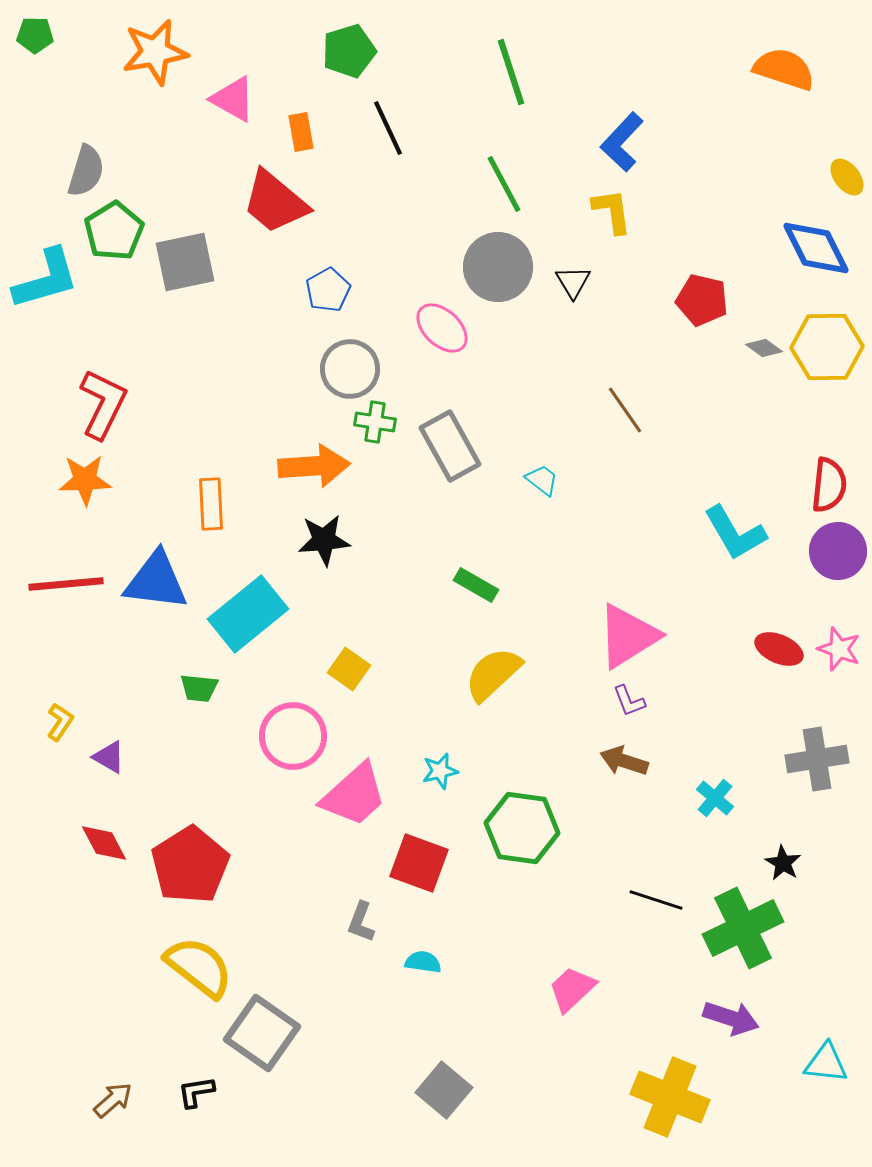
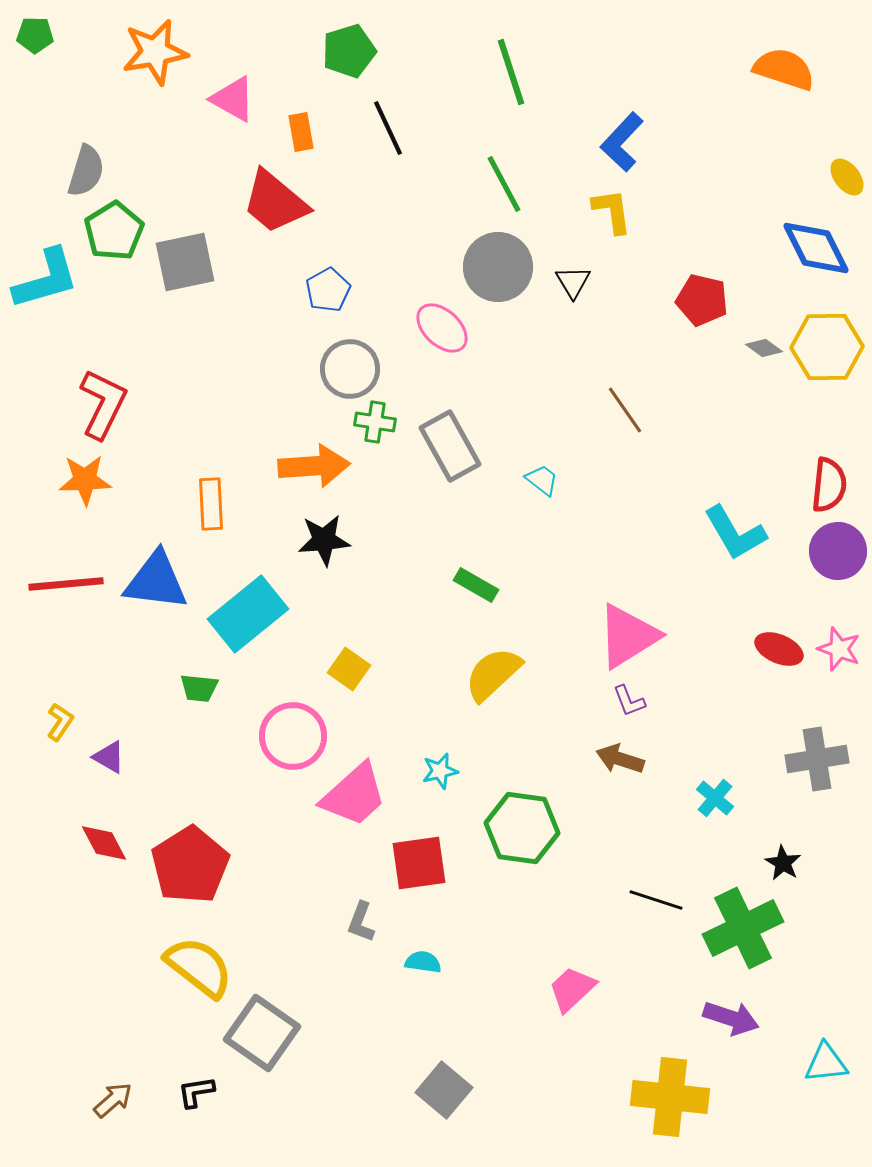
brown arrow at (624, 761): moved 4 px left, 2 px up
red square at (419, 863): rotated 28 degrees counterclockwise
cyan triangle at (826, 1063): rotated 12 degrees counterclockwise
yellow cross at (670, 1097): rotated 16 degrees counterclockwise
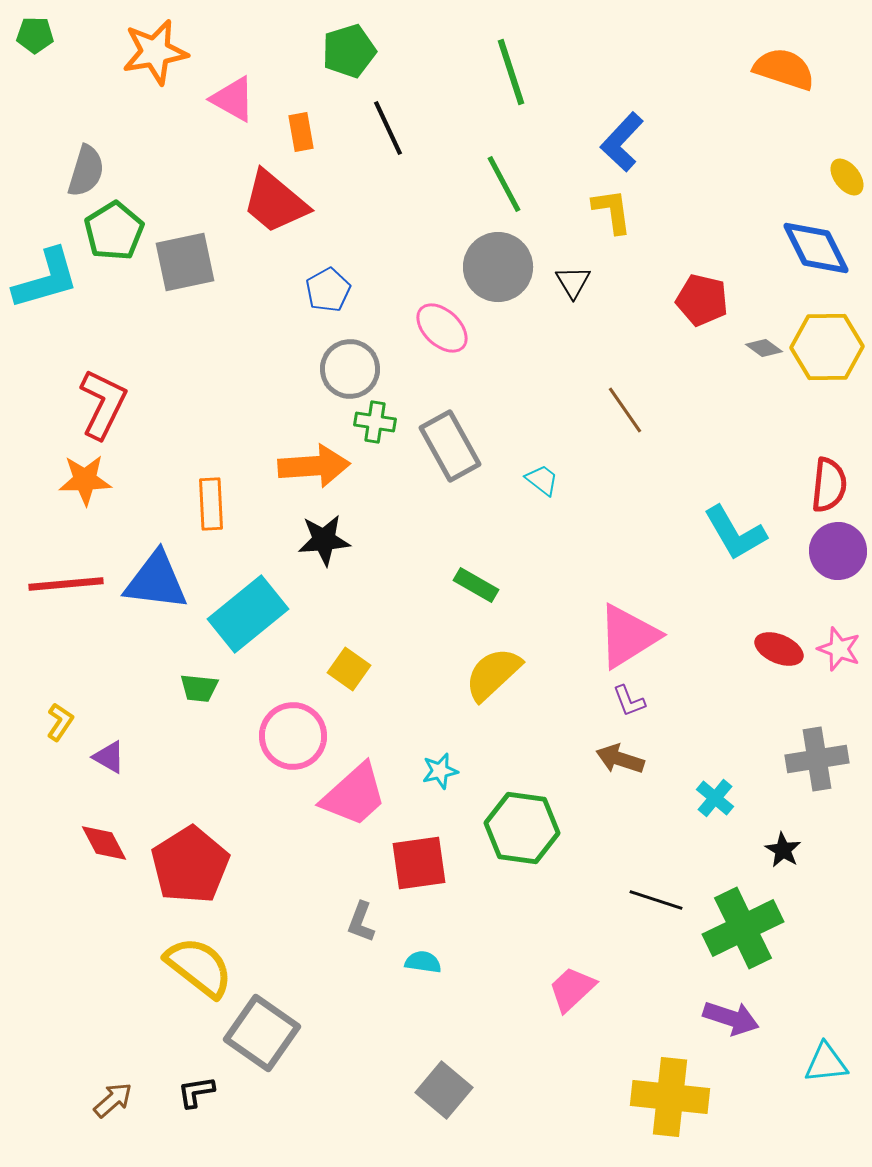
black star at (783, 863): moved 13 px up
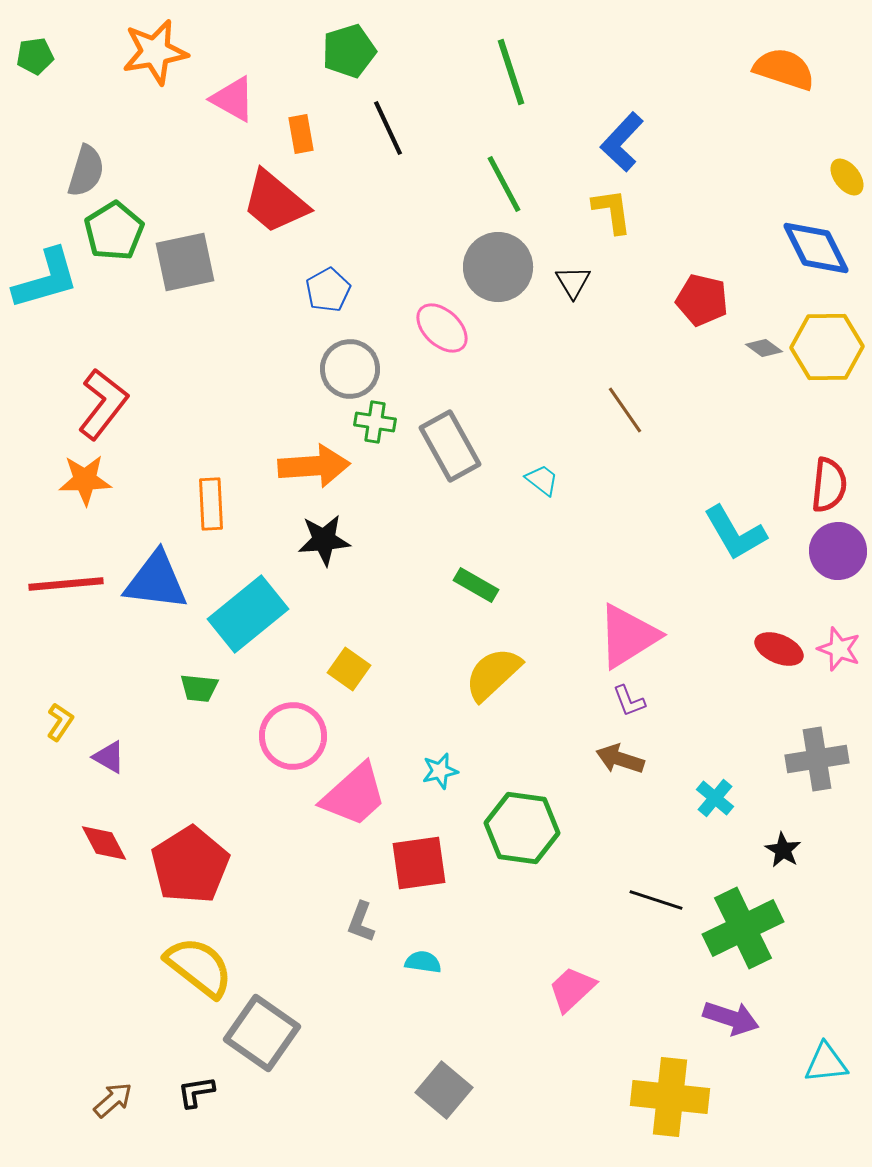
green pentagon at (35, 35): moved 21 px down; rotated 9 degrees counterclockwise
orange rectangle at (301, 132): moved 2 px down
red L-shape at (103, 404): rotated 12 degrees clockwise
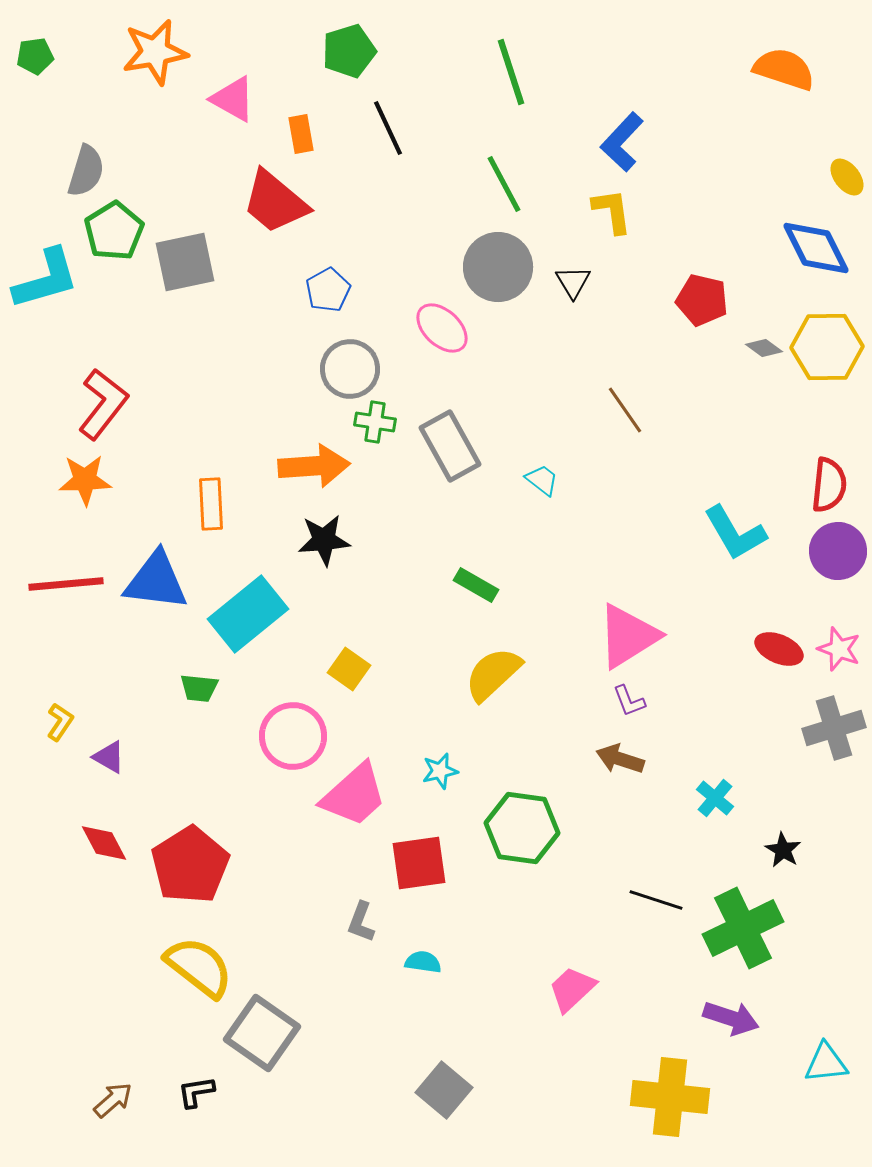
gray cross at (817, 759): moved 17 px right, 31 px up; rotated 8 degrees counterclockwise
